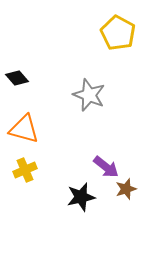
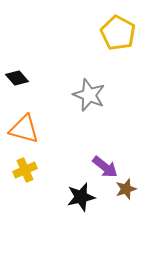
purple arrow: moved 1 px left
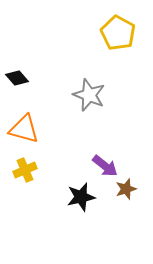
purple arrow: moved 1 px up
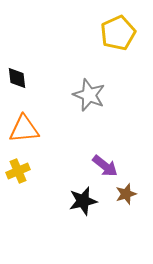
yellow pentagon: rotated 20 degrees clockwise
black diamond: rotated 35 degrees clockwise
orange triangle: rotated 20 degrees counterclockwise
yellow cross: moved 7 px left, 1 px down
brown star: moved 5 px down
black star: moved 2 px right, 4 px down
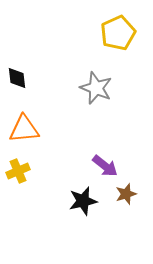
gray star: moved 7 px right, 7 px up
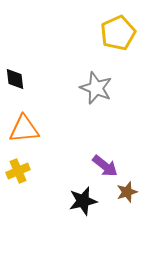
black diamond: moved 2 px left, 1 px down
brown star: moved 1 px right, 2 px up
